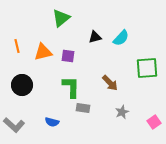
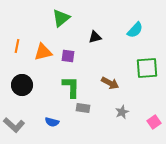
cyan semicircle: moved 14 px right, 8 px up
orange line: rotated 24 degrees clockwise
brown arrow: rotated 18 degrees counterclockwise
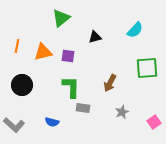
brown arrow: rotated 90 degrees clockwise
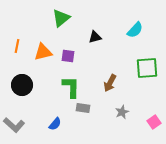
blue semicircle: moved 3 px right, 2 px down; rotated 64 degrees counterclockwise
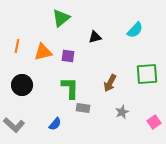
green square: moved 6 px down
green L-shape: moved 1 px left, 1 px down
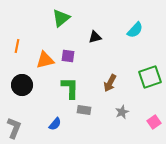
orange triangle: moved 2 px right, 8 px down
green square: moved 3 px right, 3 px down; rotated 15 degrees counterclockwise
gray rectangle: moved 1 px right, 2 px down
gray L-shape: moved 3 px down; rotated 110 degrees counterclockwise
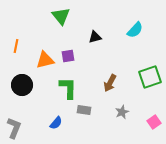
green triangle: moved 2 px up; rotated 30 degrees counterclockwise
orange line: moved 1 px left
purple square: rotated 16 degrees counterclockwise
green L-shape: moved 2 px left
blue semicircle: moved 1 px right, 1 px up
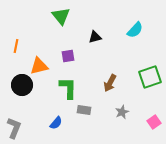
orange triangle: moved 6 px left, 6 px down
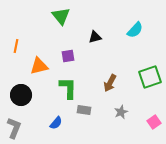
black circle: moved 1 px left, 10 px down
gray star: moved 1 px left
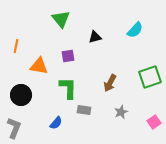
green triangle: moved 3 px down
orange triangle: rotated 24 degrees clockwise
